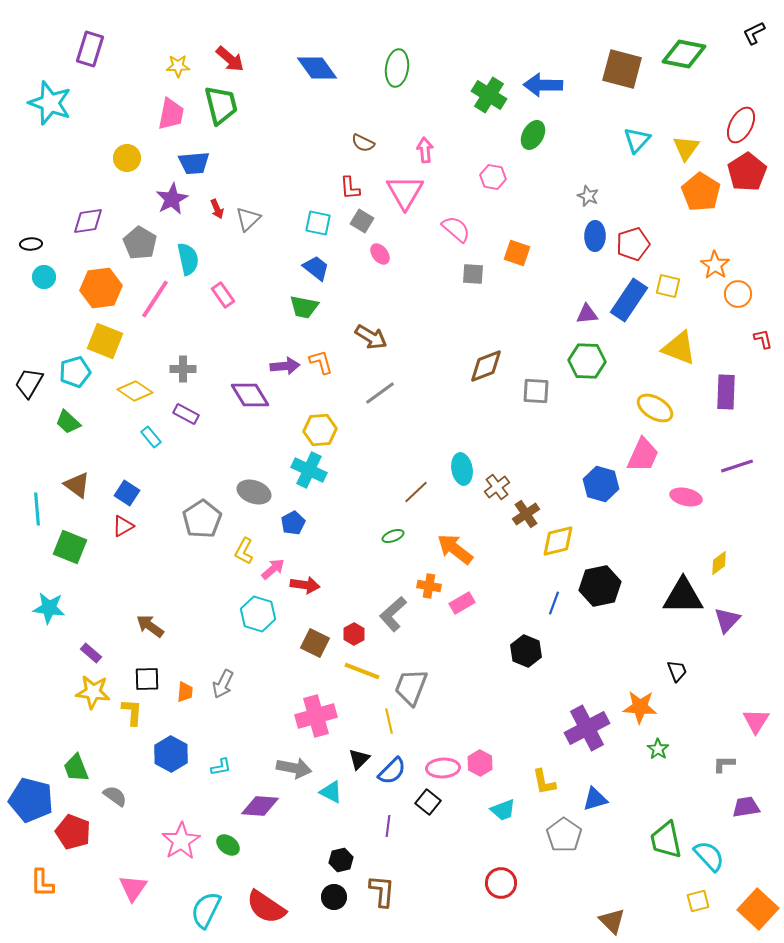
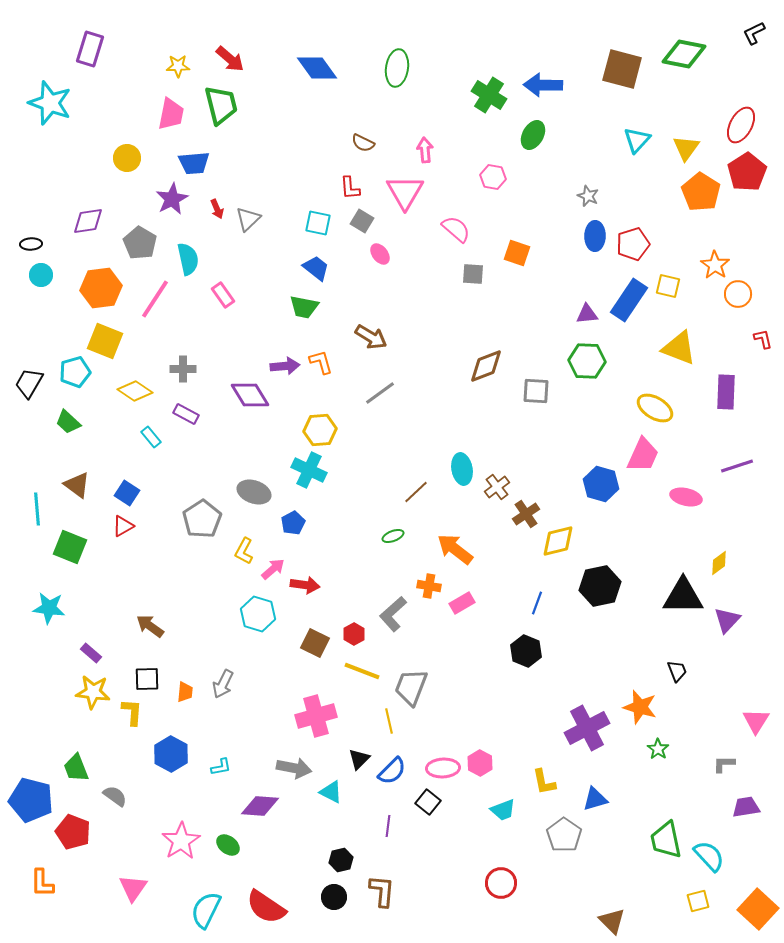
cyan circle at (44, 277): moved 3 px left, 2 px up
blue line at (554, 603): moved 17 px left
orange star at (640, 707): rotated 12 degrees clockwise
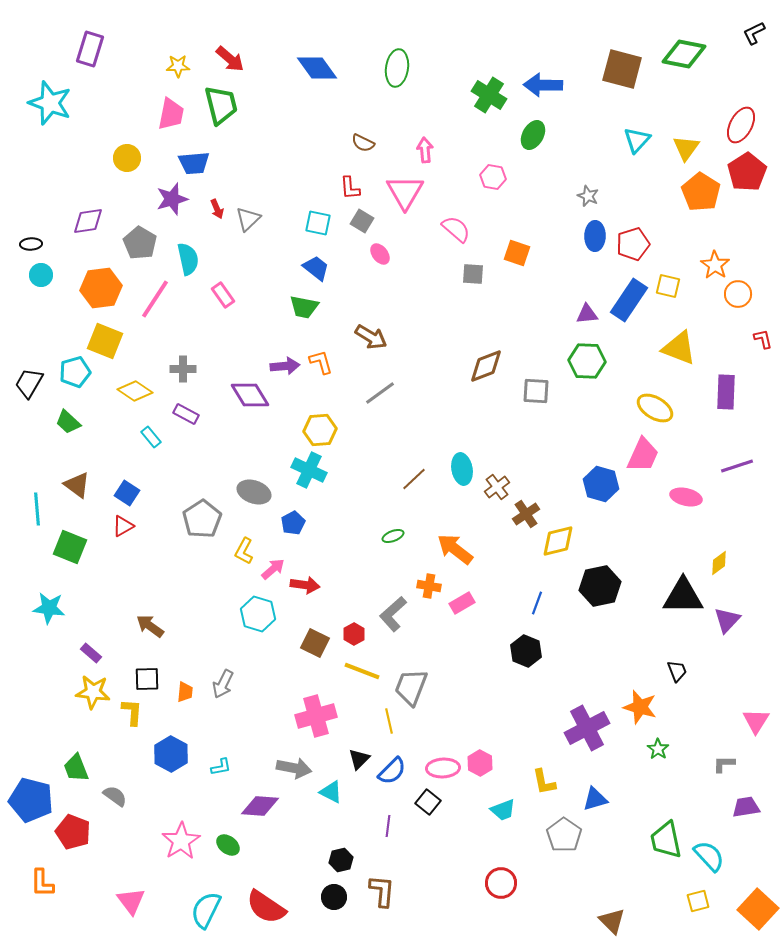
purple star at (172, 199): rotated 12 degrees clockwise
brown line at (416, 492): moved 2 px left, 13 px up
pink triangle at (133, 888): moved 2 px left, 13 px down; rotated 12 degrees counterclockwise
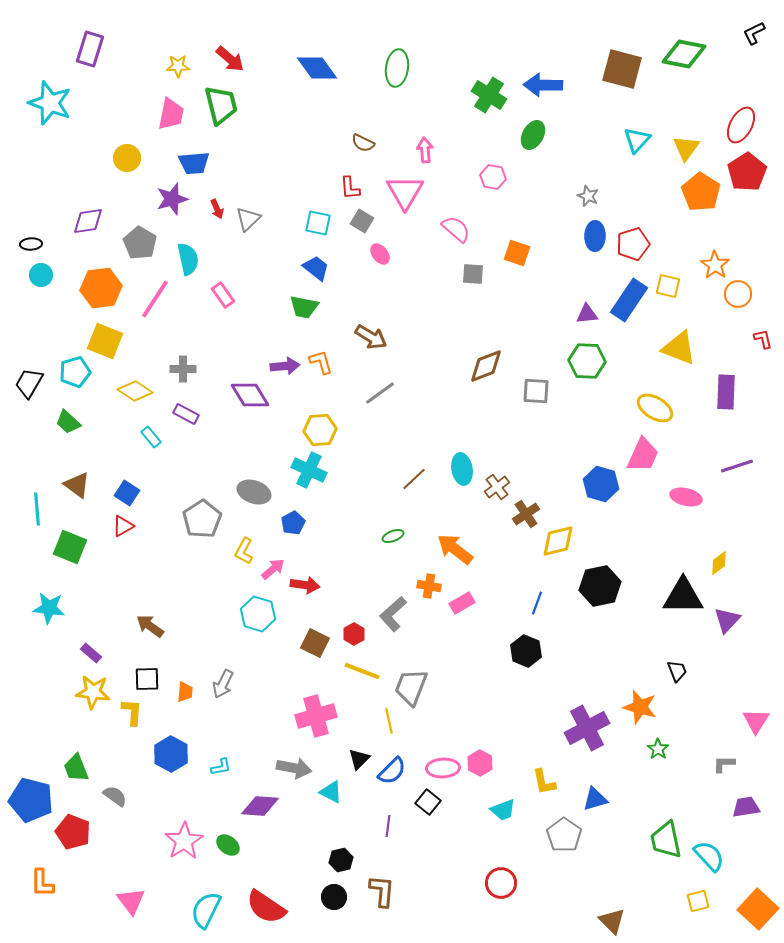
pink star at (181, 841): moved 3 px right
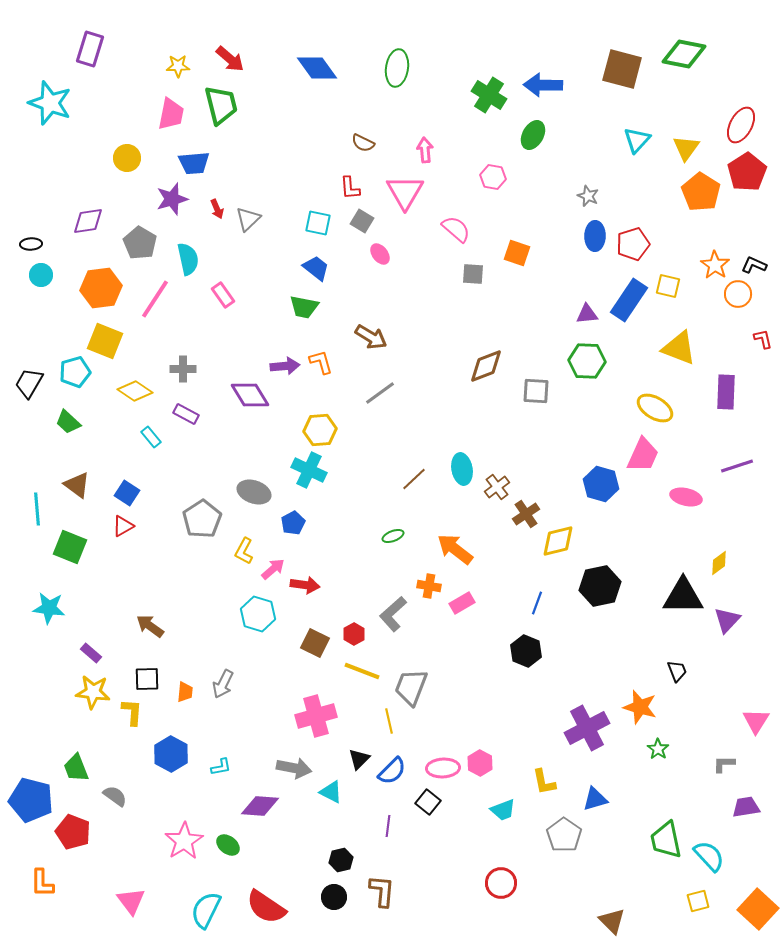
black L-shape at (754, 33): moved 232 px down; rotated 50 degrees clockwise
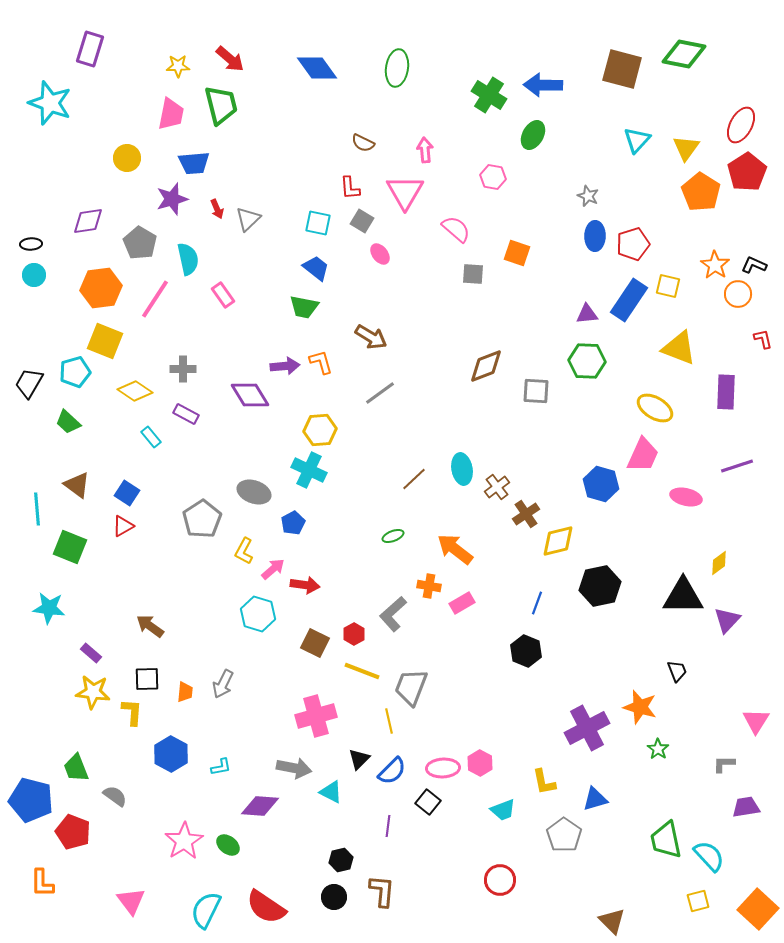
cyan circle at (41, 275): moved 7 px left
red circle at (501, 883): moved 1 px left, 3 px up
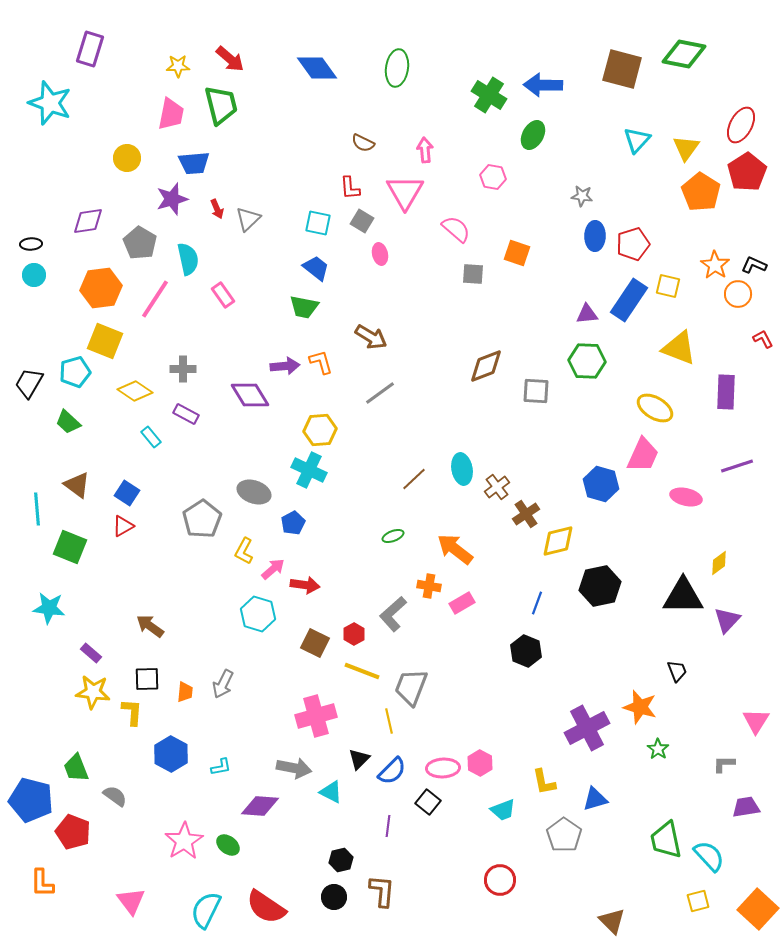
gray star at (588, 196): moved 6 px left; rotated 15 degrees counterclockwise
pink ellipse at (380, 254): rotated 25 degrees clockwise
red L-shape at (763, 339): rotated 15 degrees counterclockwise
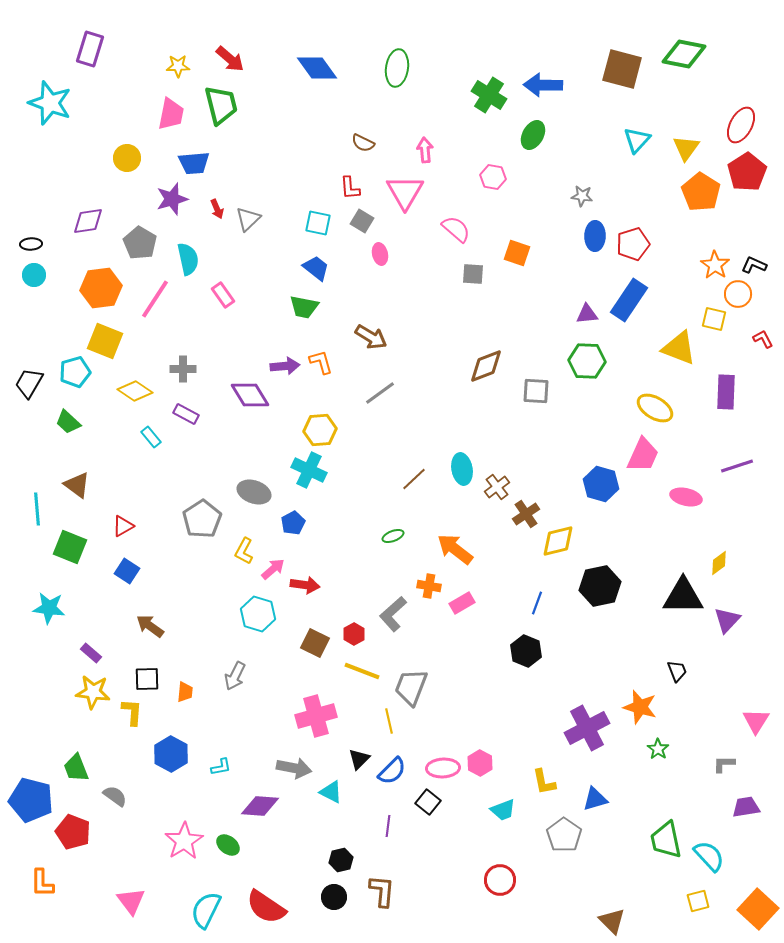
yellow square at (668, 286): moved 46 px right, 33 px down
blue square at (127, 493): moved 78 px down
gray arrow at (223, 684): moved 12 px right, 8 px up
